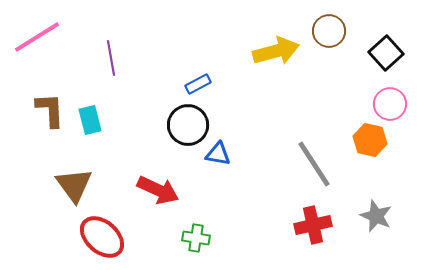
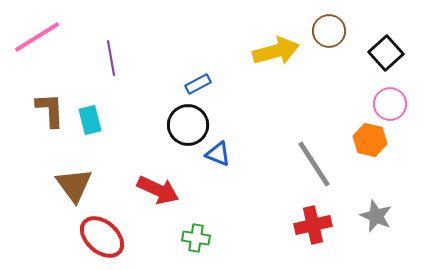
blue triangle: rotated 12 degrees clockwise
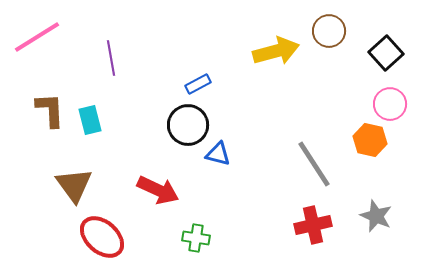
blue triangle: rotated 8 degrees counterclockwise
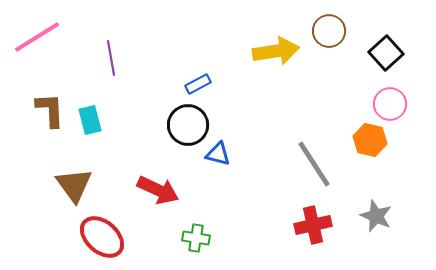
yellow arrow: rotated 6 degrees clockwise
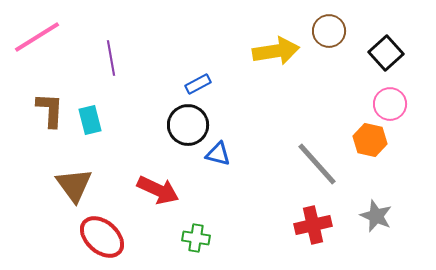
brown L-shape: rotated 6 degrees clockwise
gray line: moved 3 px right; rotated 9 degrees counterclockwise
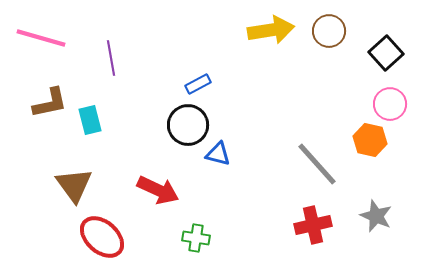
pink line: moved 4 px right, 1 px down; rotated 48 degrees clockwise
yellow arrow: moved 5 px left, 21 px up
brown L-shape: moved 7 px up; rotated 75 degrees clockwise
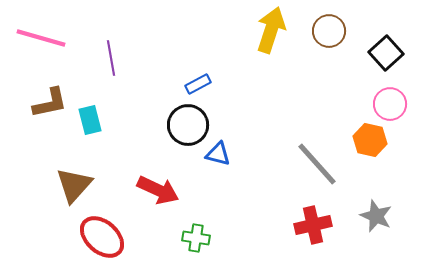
yellow arrow: rotated 63 degrees counterclockwise
brown triangle: rotated 18 degrees clockwise
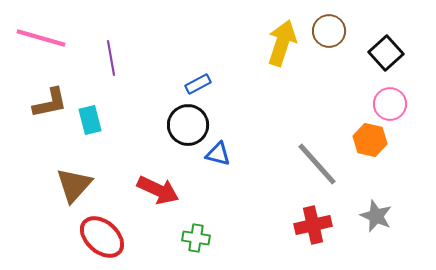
yellow arrow: moved 11 px right, 13 px down
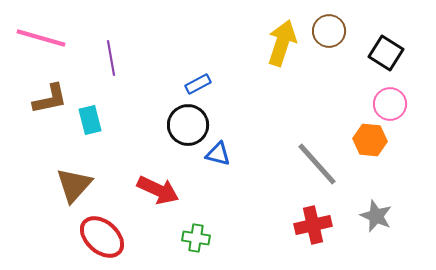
black square: rotated 16 degrees counterclockwise
brown L-shape: moved 4 px up
orange hexagon: rotated 8 degrees counterclockwise
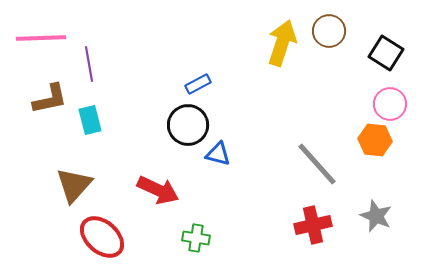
pink line: rotated 18 degrees counterclockwise
purple line: moved 22 px left, 6 px down
orange hexagon: moved 5 px right
